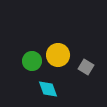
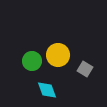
gray square: moved 1 px left, 2 px down
cyan diamond: moved 1 px left, 1 px down
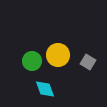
gray square: moved 3 px right, 7 px up
cyan diamond: moved 2 px left, 1 px up
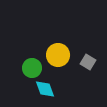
green circle: moved 7 px down
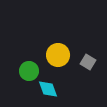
green circle: moved 3 px left, 3 px down
cyan diamond: moved 3 px right
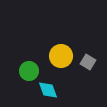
yellow circle: moved 3 px right, 1 px down
cyan diamond: moved 1 px down
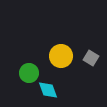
gray square: moved 3 px right, 4 px up
green circle: moved 2 px down
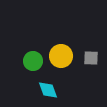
gray square: rotated 28 degrees counterclockwise
green circle: moved 4 px right, 12 px up
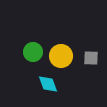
green circle: moved 9 px up
cyan diamond: moved 6 px up
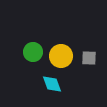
gray square: moved 2 px left
cyan diamond: moved 4 px right
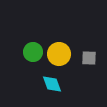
yellow circle: moved 2 px left, 2 px up
